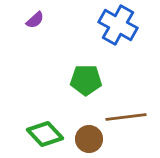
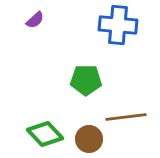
blue cross: rotated 24 degrees counterclockwise
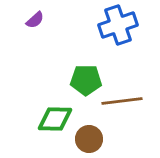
blue cross: rotated 24 degrees counterclockwise
brown line: moved 4 px left, 16 px up
green diamond: moved 10 px right, 15 px up; rotated 45 degrees counterclockwise
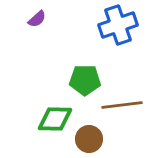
purple semicircle: moved 2 px right, 1 px up
green pentagon: moved 1 px left
brown line: moved 4 px down
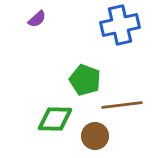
blue cross: moved 2 px right; rotated 6 degrees clockwise
green pentagon: rotated 20 degrees clockwise
brown circle: moved 6 px right, 3 px up
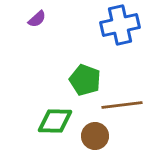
green diamond: moved 2 px down
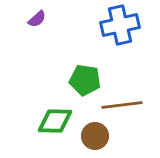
green pentagon: rotated 12 degrees counterclockwise
